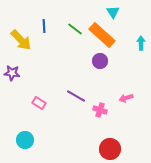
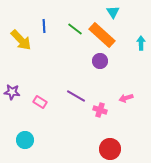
purple star: moved 19 px down
pink rectangle: moved 1 px right, 1 px up
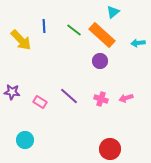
cyan triangle: rotated 24 degrees clockwise
green line: moved 1 px left, 1 px down
cyan arrow: moved 3 px left; rotated 96 degrees counterclockwise
purple line: moved 7 px left; rotated 12 degrees clockwise
pink cross: moved 1 px right, 11 px up
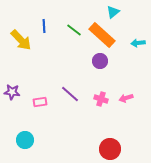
purple line: moved 1 px right, 2 px up
pink rectangle: rotated 40 degrees counterclockwise
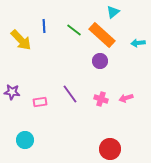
purple line: rotated 12 degrees clockwise
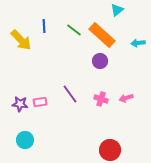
cyan triangle: moved 4 px right, 2 px up
purple star: moved 8 px right, 12 px down
red circle: moved 1 px down
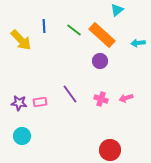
purple star: moved 1 px left, 1 px up
cyan circle: moved 3 px left, 4 px up
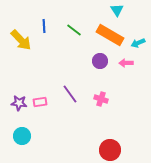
cyan triangle: rotated 24 degrees counterclockwise
orange rectangle: moved 8 px right; rotated 12 degrees counterclockwise
cyan arrow: rotated 16 degrees counterclockwise
pink arrow: moved 35 px up; rotated 16 degrees clockwise
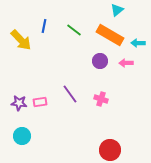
cyan triangle: rotated 24 degrees clockwise
blue line: rotated 16 degrees clockwise
cyan arrow: rotated 24 degrees clockwise
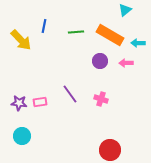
cyan triangle: moved 8 px right
green line: moved 2 px right, 2 px down; rotated 42 degrees counterclockwise
